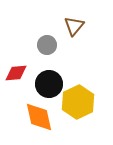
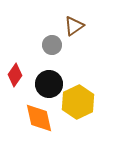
brown triangle: rotated 15 degrees clockwise
gray circle: moved 5 px right
red diamond: moved 1 px left, 2 px down; rotated 50 degrees counterclockwise
orange diamond: moved 1 px down
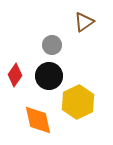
brown triangle: moved 10 px right, 4 px up
black circle: moved 8 px up
orange diamond: moved 1 px left, 2 px down
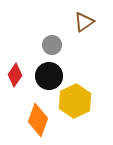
yellow hexagon: moved 3 px left, 1 px up
orange diamond: rotated 32 degrees clockwise
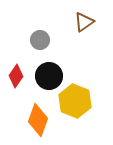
gray circle: moved 12 px left, 5 px up
red diamond: moved 1 px right, 1 px down
yellow hexagon: rotated 12 degrees counterclockwise
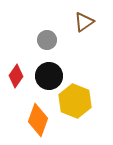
gray circle: moved 7 px right
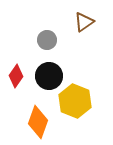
orange diamond: moved 2 px down
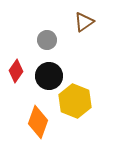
red diamond: moved 5 px up
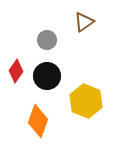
black circle: moved 2 px left
yellow hexagon: moved 11 px right
orange diamond: moved 1 px up
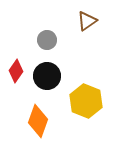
brown triangle: moved 3 px right, 1 px up
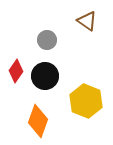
brown triangle: rotated 50 degrees counterclockwise
black circle: moved 2 px left
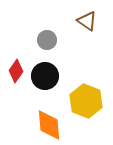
orange diamond: moved 11 px right, 4 px down; rotated 24 degrees counterclockwise
